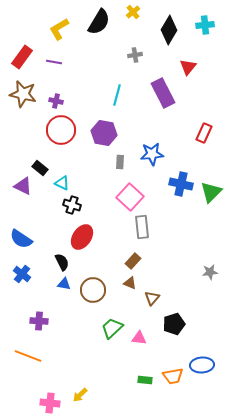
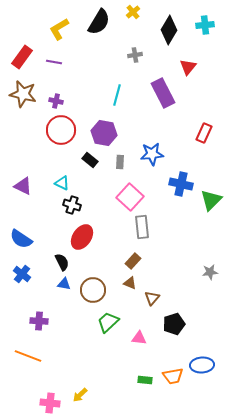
black rectangle at (40, 168): moved 50 px right, 8 px up
green triangle at (211, 192): moved 8 px down
green trapezoid at (112, 328): moved 4 px left, 6 px up
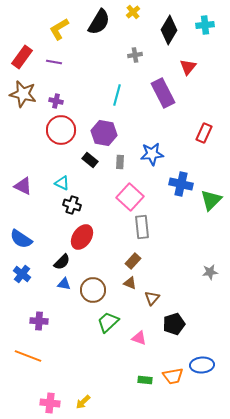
black semicircle at (62, 262): rotated 72 degrees clockwise
pink triangle at (139, 338): rotated 14 degrees clockwise
yellow arrow at (80, 395): moved 3 px right, 7 px down
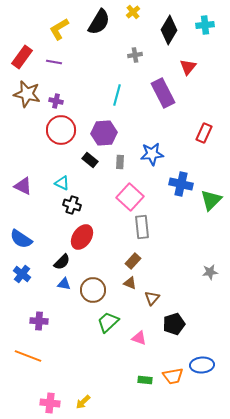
brown star at (23, 94): moved 4 px right
purple hexagon at (104, 133): rotated 15 degrees counterclockwise
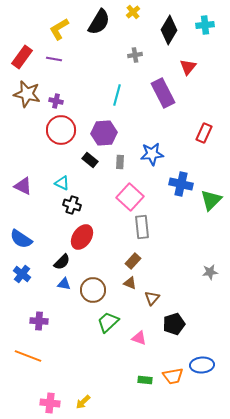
purple line at (54, 62): moved 3 px up
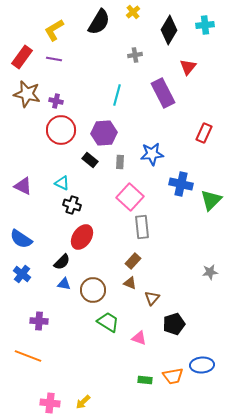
yellow L-shape at (59, 29): moved 5 px left, 1 px down
green trapezoid at (108, 322): rotated 75 degrees clockwise
